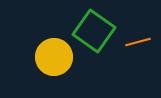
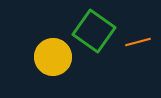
yellow circle: moved 1 px left
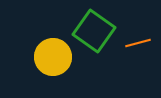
orange line: moved 1 px down
